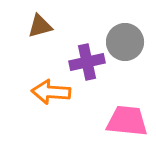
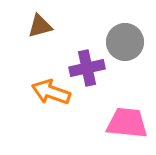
purple cross: moved 6 px down
orange arrow: rotated 15 degrees clockwise
pink trapezoid: moved 2 px down
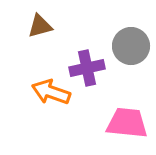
gray circle: moved 6 px right, 4 px down
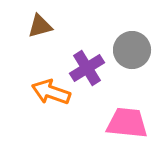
gray circle: moved 1 px right, 4 px down
purple cross: rotated 20 degrees counterclockwise
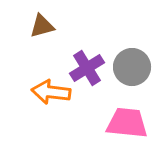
brown triangle: moved 2 px right
gray circle: moved 17 px down
orange arrow: rotated 12 degrees counterclockwise
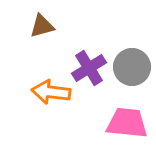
purple cross: moved 2 px right
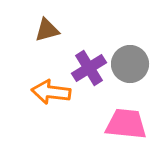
brown triangle: moved 5 px right, 4 px down
gray circle: moved 2 px left, 3 px up
pink trapezoid: moved 1 px left, 1 px down
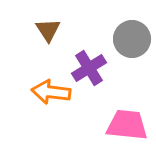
brown triangle: moved 1 px right; rotated 48 degrees counterclockwise
gray circle: moved 2 px right, 25 px up
pink trapezoid: moved 1 px right, 1 px down
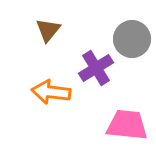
brown triangle: rotated 12 degrees clockwise
purple cross: moved 7 px right
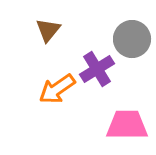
purple cross: moved 1 px right, 1 px down
orange arrow: moved 6 px right, 3 px up; rotated 42 degrees counterclockwise
pink trapezoid: rotated 6 degrees counterclockwise
